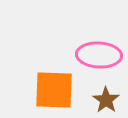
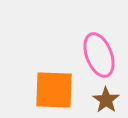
pink ellipse: rotated 66 degrees clockwise
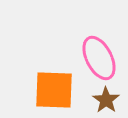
pink ellipse: moved 3 px down; rotated 6 degrees counterclockwise
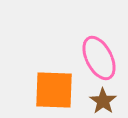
brown star: moved 3 px left, 1 px down
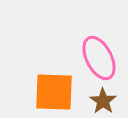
orange square: moved 2 px down
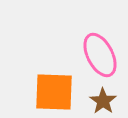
pink ellipse: moved 1 px right, 3 px up
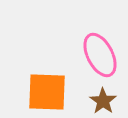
orange square: moved 7 px left
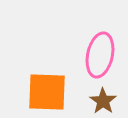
pink ellipse: rotated 39 degrees clockwise
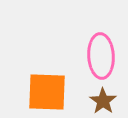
pink ellipse: moved 1 px right, 1 px down; rotated 15 degrees counterclockwise
